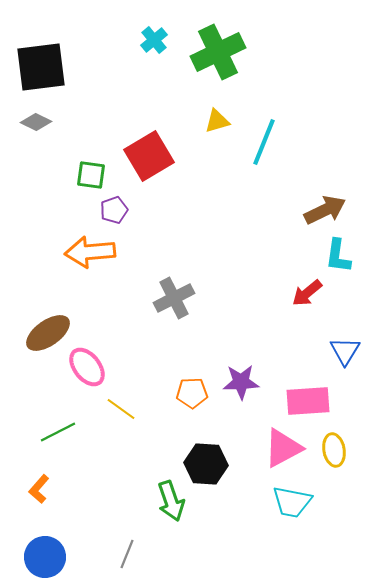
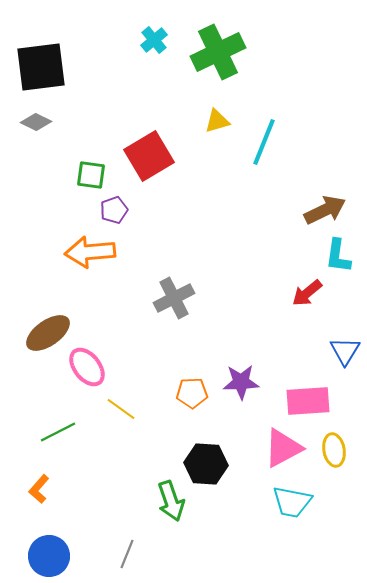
blue circle: moved 4 px right, 1 px up
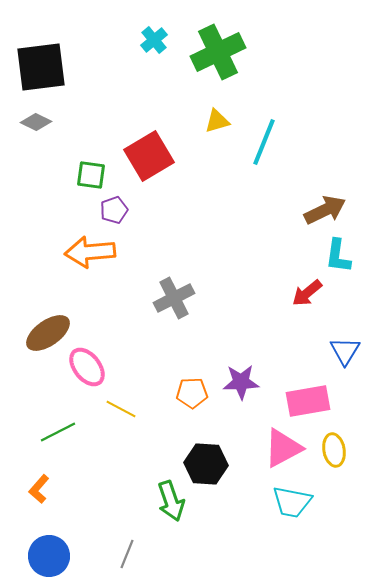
pink rectangle: rotated 6 degrees counterclockwise
yellow line: rotated 8 degrees counterclockwise
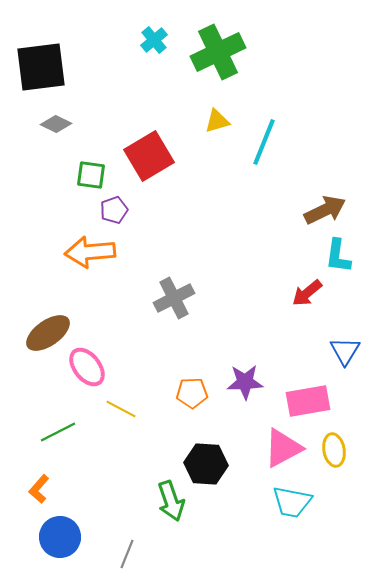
gray diamond: moved 20 px right, 2 px down
purple star: moved 4 px right
blue circle: moved 11 px right, 19 px up
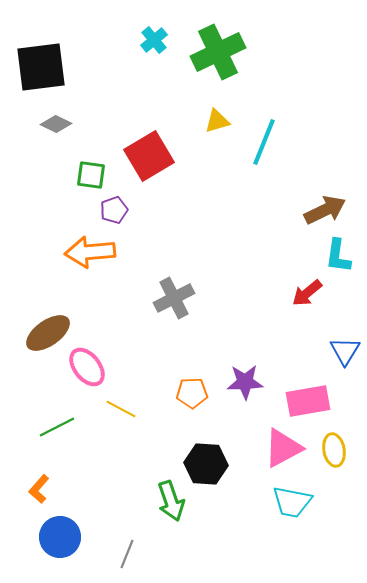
green line: moved 1 px left, 5 px up
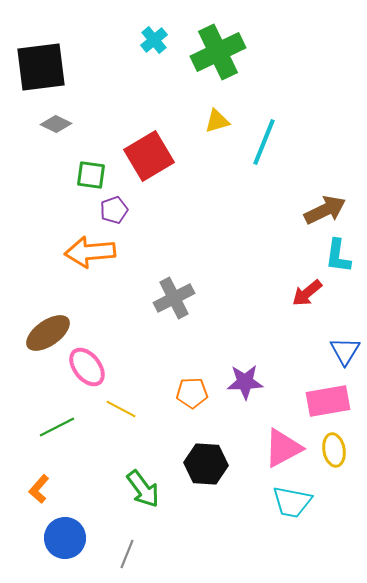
pink rectangle: moved 20 px right
green arrow: moved 28 px left, 12 px up; rotated 18 degrees counterclockwise
blue circle: moved 5 px right, 1 px down
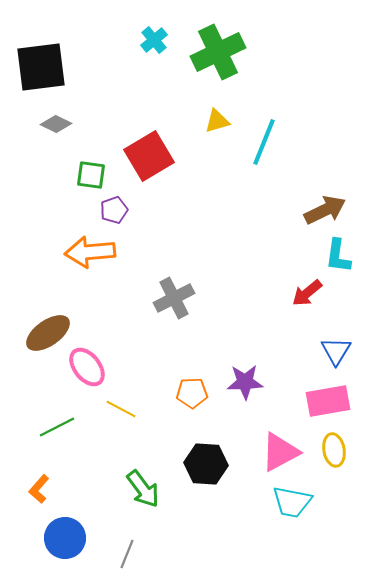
blue triangle: moved 9 px left
pink triangle: moved 3 px left, 4 px down
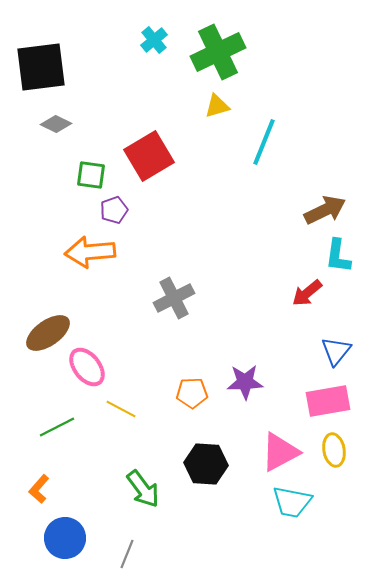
yellow triangle: moved 15 px up
blue triangle: rotated 8 degrees clockwise
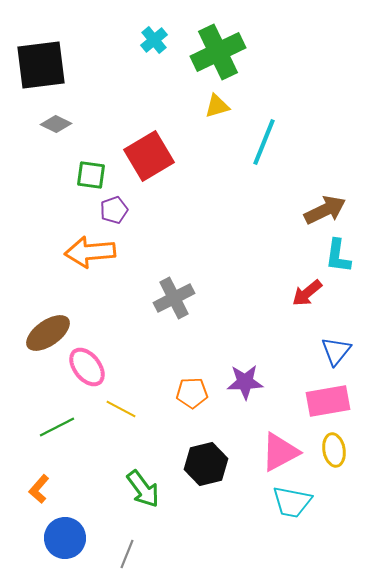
black square: moved 2 px up
black hexagon: rotated 18 degrees counterclockwise
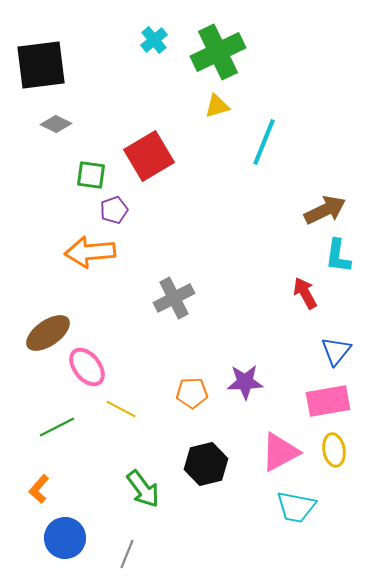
red arrow: moved 2 px left; rotated 100 degrees clockwise
cyan trapezoid: moved 4 px right, 5 px down
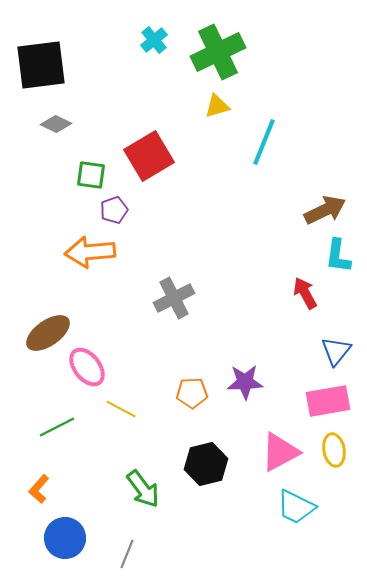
cyan trapezoid: rotated 15 degrees clockwise
